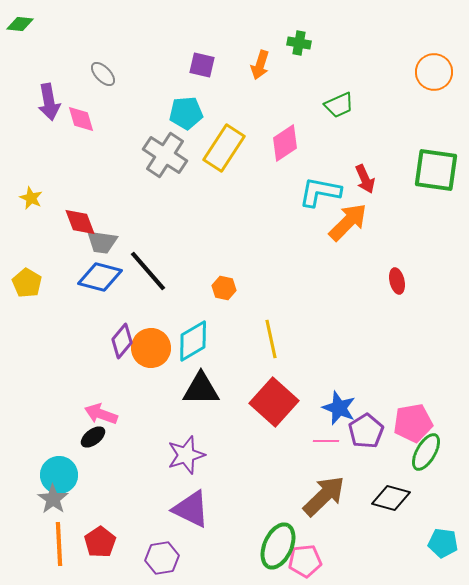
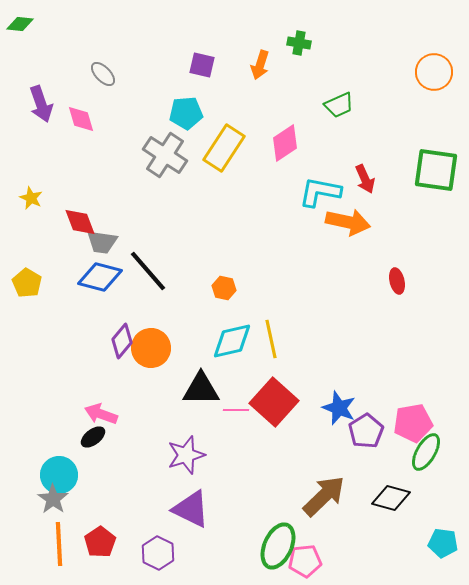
purple arrow at (49, 102): moved 8 px left, 2 px down; rotated 9 degrees counterclockwise
orange arrow at (348, 222): rotated 57 degrees clockwise
cyan diamond at (193, 341): moved 39 px right; rotated 18 degrees clockwise
pink line at (326, 441): moved 90 px left, 31 px up
purple hexagon at (162, 558): moved 4 px left, 5 px up; rotated 24 degrees counterclockwise
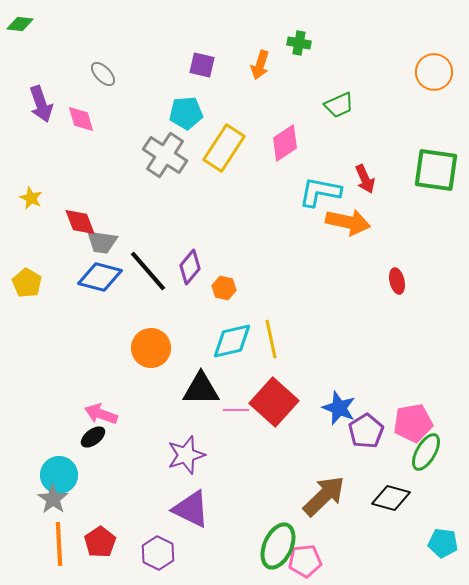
purple diamond at (122, 341): moved 68 px right, 74 px up
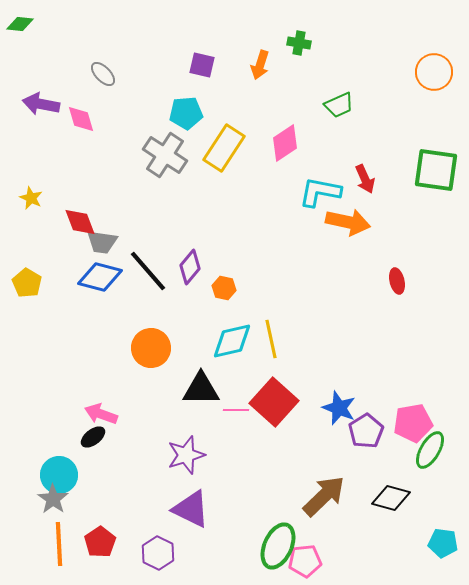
purple arrow at (41, 104): rotated 120 degrees clockwise
green ellipse at (426, 452): moved 4 px right, 2 px up
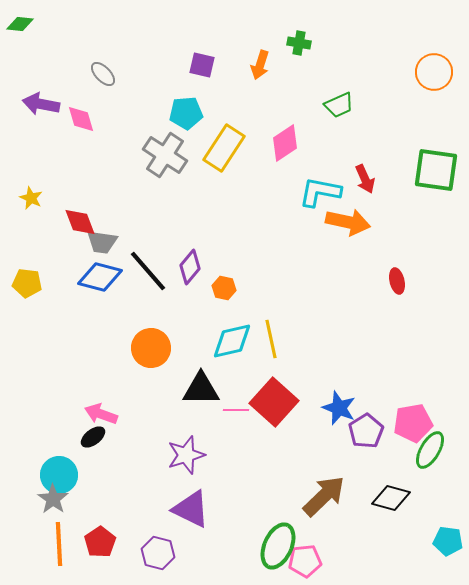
yellow pentagon at (27, 283): rotated 24 degrees counterclockwise
cyan pentagon at (443, 543): moved 5 px right, 2 px up
purple hexagon at (158, 553): rotated 12 degrees counterclockwise
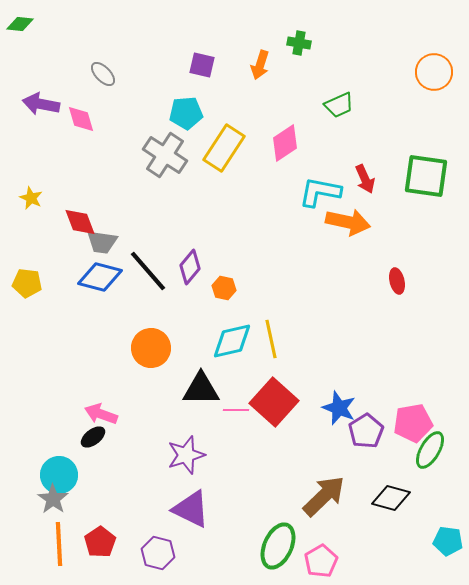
green square at (436, 170): moved 10 px left, 6 px down
pink pentagon at (305, 561): moved 16 px right; rotated 24 degrees counterclockwise
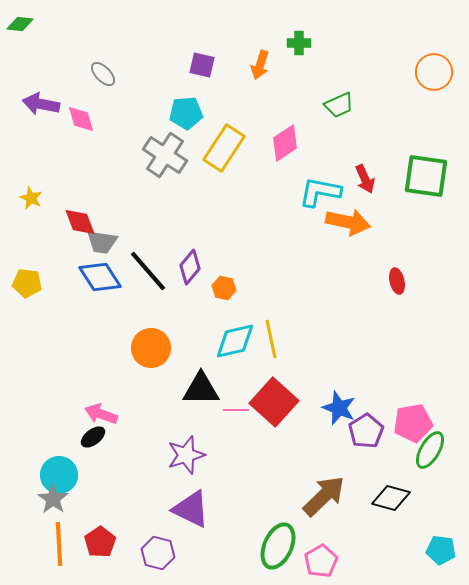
green cross at (299, 43): rotated 10 degrees counterclockwise
blue diamond at (100, 277): rotated 42 degrees clockwise
cyan diamond at (232, 341): moved 3 px right
cyan pentagon at (448, 541): moved 7 px left, 9 px down
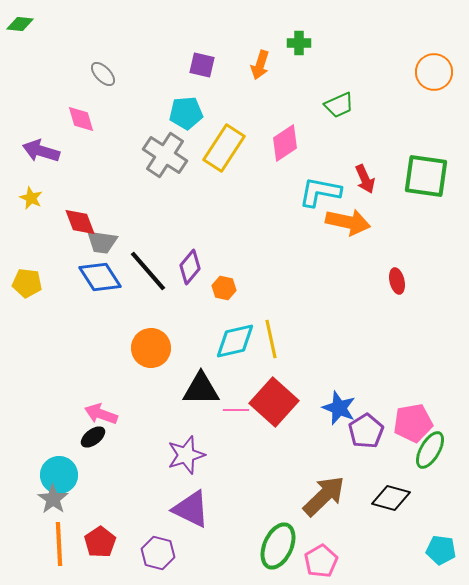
purple arrow at (41, 104): moved 47 px down; rotated 6 degrees clockwise
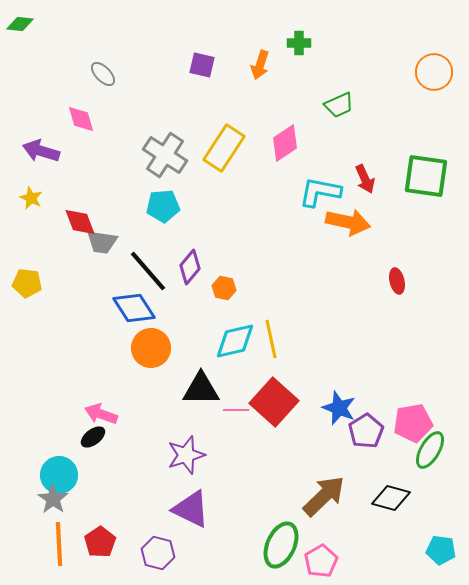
cyan pentagon at (186, 113): moved 23 px left, 93 px down
blue diamond at (100, 277): moved 34 px right, 31 px down
green ellipse at (278, 546): moved 3 px right, 1 px up
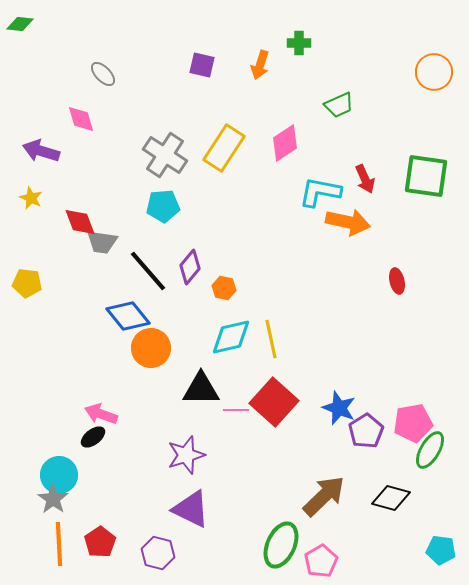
blue diamond at (134, 308): moved 6 px left, 8 px down; rotated 6 degrees counterclockwise
cyan diamond at (235, 341): moved 4 px left, 4 px up
